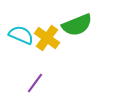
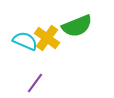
green semicircle: moved 1 px down
cyan semicircle: moved 4 px right, 6 px down
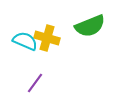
green semicircle: moved 13 px right
yellow cross: rotated 20 degrees counterclockwise
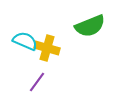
yellow cross: moved 10 px down
purple line: moved 2 px right, 1 px up
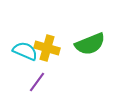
green semicircle: moved 18 px down
cyan semicircle: moved 10 px down
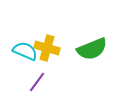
green semicircle: moved 2 px right, 5 px down
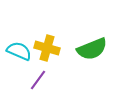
cyan semicircle: moved 6 px left
purple line: moved 1 px right, 2 px up
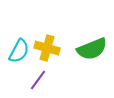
cyan semicircle: rotated 95 degrees clockwise
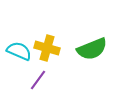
cyan semicircle: rotated 95 degrees counterclockwise
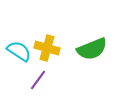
cyan semicircle: rotated 10 degrees clockwise
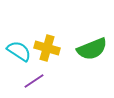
purple line: moved 4 px left, 1 px down; rotated 20 degrees clockwise
